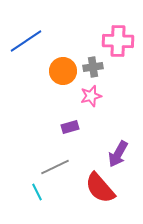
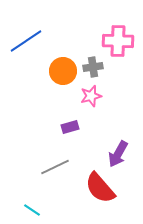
cyan line: moved 5 px left, 18 px down; rotated 30 degrees counterclockwise
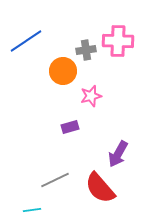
gray cross: moved 7 px left, 17 px up
gray line: moved 13 px down
cyan line: rotated 42 degrees counterclockwise
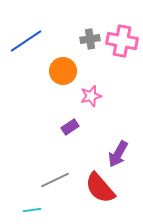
pink cross: moved 4 px right; rotated 8 degrees clockwise
gray cross: moved 4 px right, 11 px up
purple rectangle: rotated 18 degrees counterclockwise
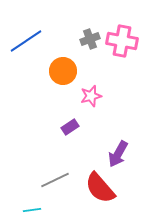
gray cross: rotated 12 degrees counterclockwise
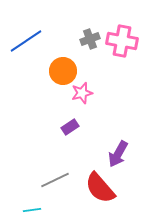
pink star: moved 9 px left, 3 px up
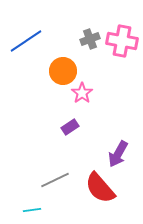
pink star: rotated 20 degrees counterclockwise
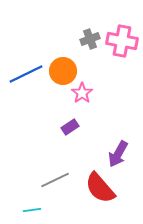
blue line: moved 33 px down; rotated 8 degrees clockwise
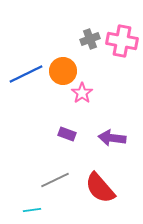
purple rectangle: moved 3 px left, 7 px down; rotated 54 degrees clockwise
purple arrow: moved 6 px left, 16 px up; rotated 68 degrees clockwise
